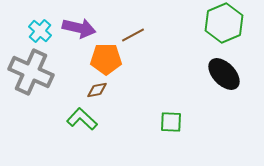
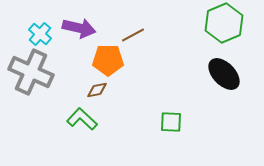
cyan cross: moved 3 px down
orange pentagon: moved 2 px right, 1 px down
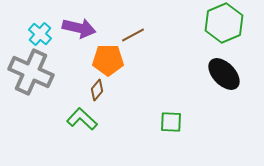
brown diamond: rotated 40 degrees counterclockwise
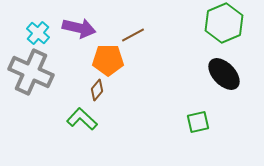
cyan cross: moved 2 px left, 1 px up
green square: moved 27 px right; rotated 15 degrees counterclockwise
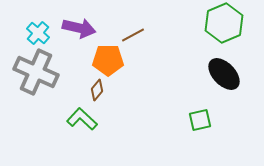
gray cross: moved 5 px right
green square: moved 2 px right, 2 px up
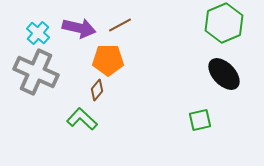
brown line: moved 13 px left, 10 px up
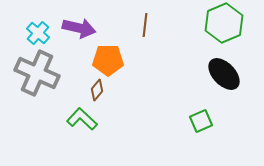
brown line: moved 25 px right; rotated 55 degrees counterclockwise
gray cross: moved 1 px right, 1 px down
green square: moved 1 px right, 1 px down; rotated 10 degrees counterclockwise
